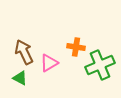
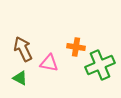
brown arrow: moved 1 px left, 3 px up
pink triangle: rotated 42 degrees clockwise
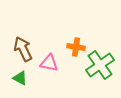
green cross: rotated 12 degrees counterclockwise
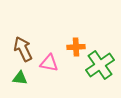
orange cross: rotated 12 degrees counterclockwise
green triangle: rotated 21 degrees counterclockwise
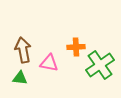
brown arrow: moved 1 px down; rotated 15 degrees clockwise
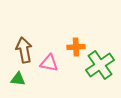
brown arrow: moved 1 px right
green triangle: moved 2 px left, 1 px down
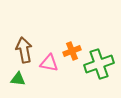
orange cross: moved 4 px left, 4 px down; rotated 18 degrees counterclockwise
green cross: moved 1 px left, 1 px up; rotated 16 degrees clockwise
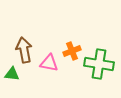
green cross: rotated 28 degrees clockwise
green triangle: moved 6 px left, 5 px up
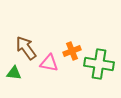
brown arrow: moved 2 px right, 2 px up; rotated 25 degrees counterclockwise
green triangle: moved 2 px right, 1 px up
